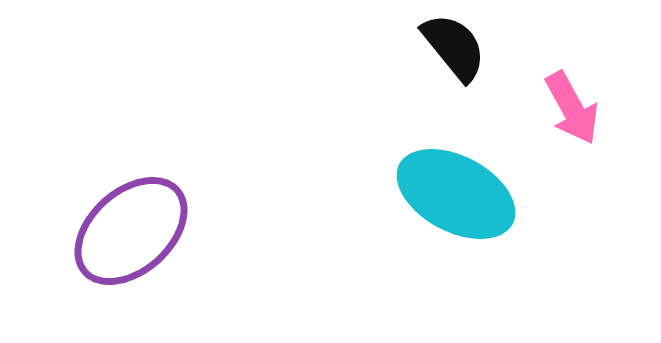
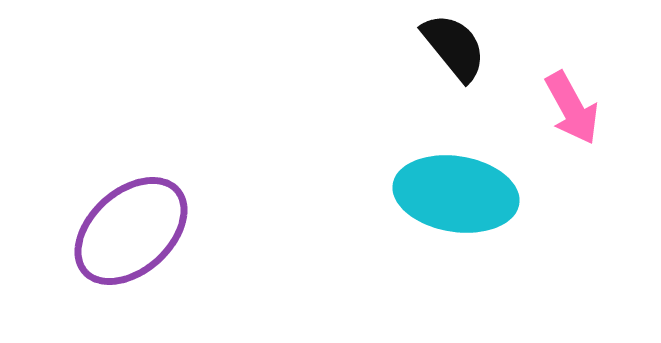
cyan ellipse: rotated 19 degrees counterclockwise
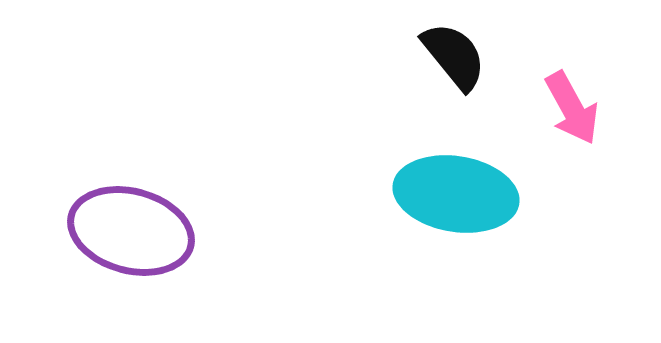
black semicircle: moved 9 px down
purple ellipse: rotated 57 degrees clockwise
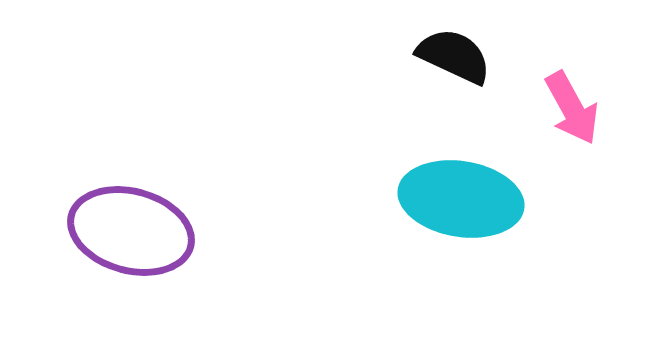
black semicircle: rotated 26 degrees counterclockwise
cyan ellipse: moved 5 px right, 5 px down
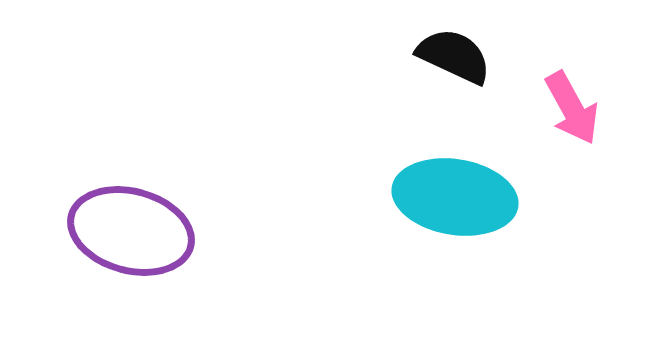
cyan ellipse: moved 6 px left, 2 px up
